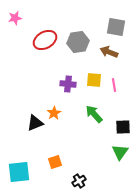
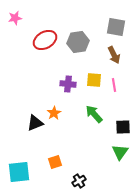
brown arrow: moved 5 px right, 3 px down; rotated 138 degrees counterclockwise
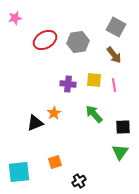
gray square: rotated 18 degrees clockwise
brown arrow: rotated 12 degrees counterclockwise
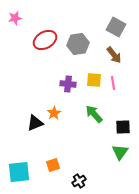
gray hexagon: moved 2 px down
pink line: moved 1 px left, 2 px up
orange square: moved 2 px left, 3 px down
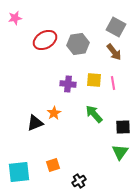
brown arrow: moved 3 px up
